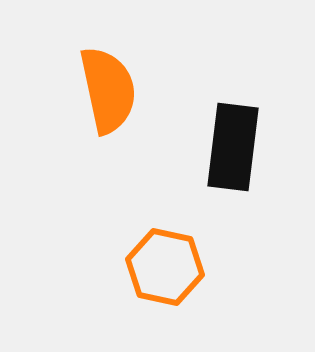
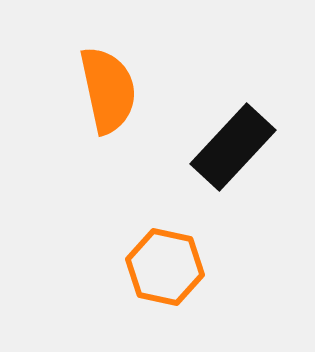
black rectangle: rotated 36 degrees clockwise
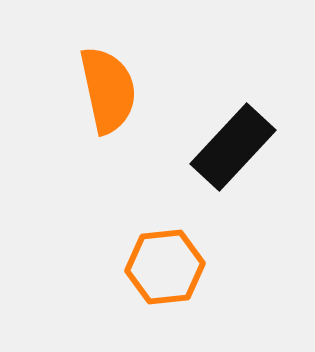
orange hexagon: rotated 18 degrees counterclockwise
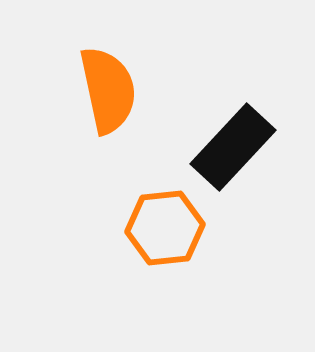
orange hexagon: moved 39 px up
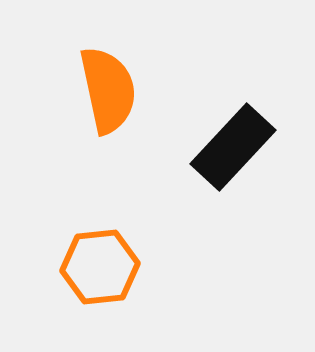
orange hexagon: moved 65 px left, 39 px down
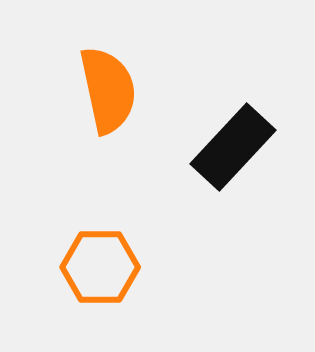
orange hexagon: rotated 6 degrees clockwise
